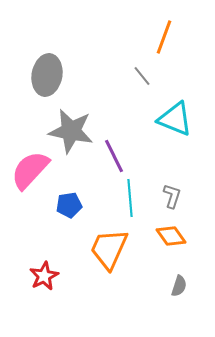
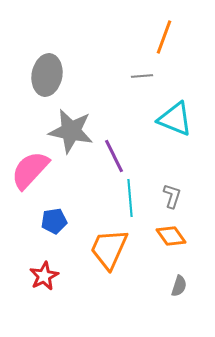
gray line: rotated 55 degrees counterclockwise
blue pentagon: moved 15 px left, 16 px down
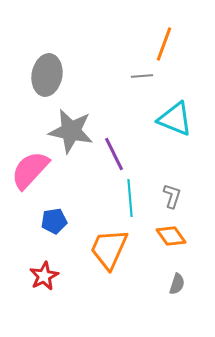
orange line: moved 7 px down
purple line: moved 2 px up
gray semicircle: moved 2 px left, 2 px up
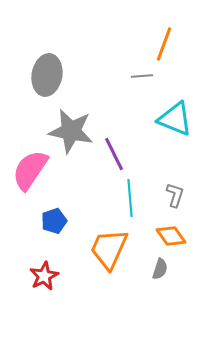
pink semicircle: rotated 9 degrees counterclockwise
gray L-shape: moved 3 px right, 1 px up
blue pentagon: rotated 10 degrees counterclockwise
gray semicircle: moved 17 px left, 15 px up
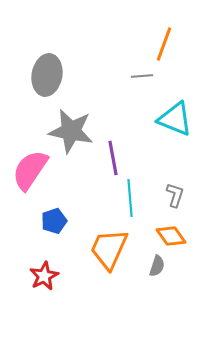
purple line: moved 1 px left, 4 px down; rotated 16 degrees clockwise
gray semicircle: moved 3 px left, 3 px up
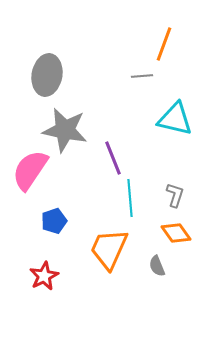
cyan triangle: rotated 9 degrees counterclockwise
gray star: moved 6 px left, 1 px up
purple line: rotated 12 degrees counterclockwise
orange diamond: moved 5 px right, 3 px up
gray semicircle: rotated 140 degrees clockwise
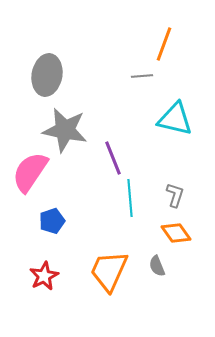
pink semicircle: moved 2 px down
blue pentagon: moved 2 px left
orange trapezoid: moved 22 px down
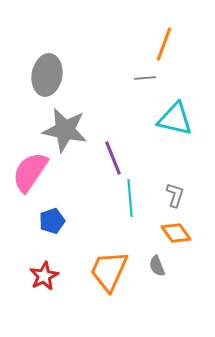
gray line: moved 3 px right, 2 px down
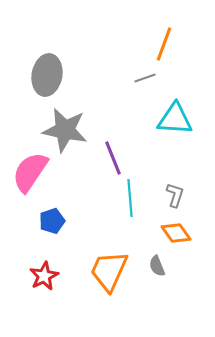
gray line: rotated 15 degrees counterclockwise
cyan triangle: rotated 9 degrees counterclockwise
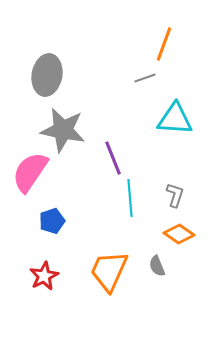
gray star: moved 2 px left
orange diamond: moved 3 px right, 1 px down; rotated 20 degrees counterclockwise
